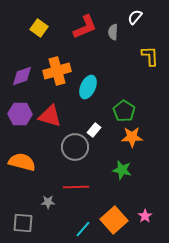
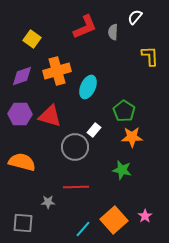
yellow square: moved 7 px left, 11 px down
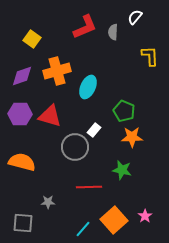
green pentagon: rotated 10 degrees counterclockwise
red line: moved 13 px right
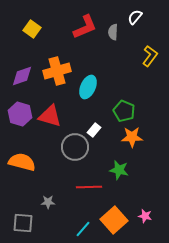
yellow square: moved 10 px up
yellow L-shape: rotated 40 degrees clockwise
purple hexagon: rotated 15 degrees clockwise
green star: moved 3 px left
pink star: rotated 24 degrees counterclockwise
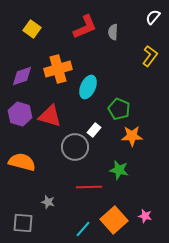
white semicircle: moved 18 px right
orange cross: moved 1 px right, 2 px up
green pentagon: moved 5 px left, 2 px up
orange star: moved 1 px up
gray star: rotated 16 degrees clockwise
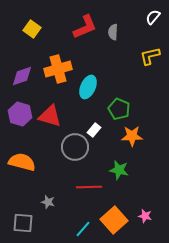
yellow L-shape: rotated 140 degrees counterclockwise
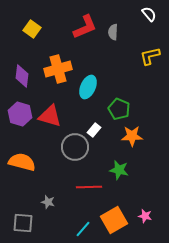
white semicircle: moved 4 px left, 3 px up; rotated 98 degrees clockwise
purple diamond: rotated 65 degrees counterclockwise
orange square: rotated 12 degrees clockwise
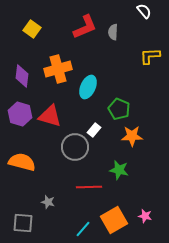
white semicircle: moved 5 px left, 3 px up
yellow L-shape: rotated 10 degrees clockwise
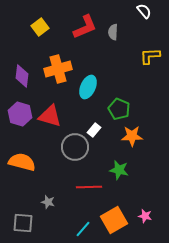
yellow square: moved 8 px right, 2 px up; rotated 18 degrees clockwise
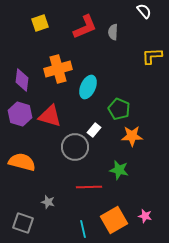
yellow square: moved 4 px up; rotated 18 degrees clockwise
yellow L-shape: moved 2 px right
purple diamond: moved 4 px down
gray square: rotated 15 degrees clockwise
cyan line: rotated 54 degrees counterclockwise
